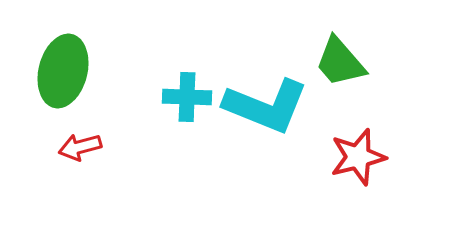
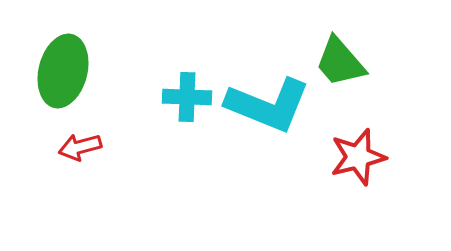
cyan L-shape: moved 2 px right, 1 px up
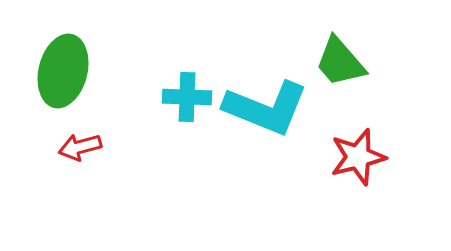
cyan L-shape: moved 2 px left, 3 px down
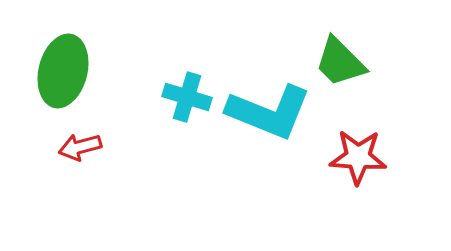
green trapezoid: rotated 4 degrees counterclockwise
cyan cross: rotated 15 degrees clockwise
cyan L-shape: moved 3 px right, 4 px down
red star: rotated 18 degrees clockwise
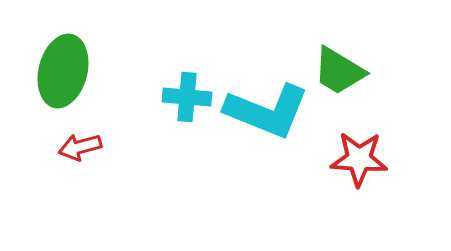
green trapezoid: moved 1 px left, 9 px down; rotated 14 degrees counterclockwise
cyan cross: rotated 12 degrees counterclockwise
cyan L-shape: moved 2 px left, 1 px up
red star: moved 1 px right, 2 px down
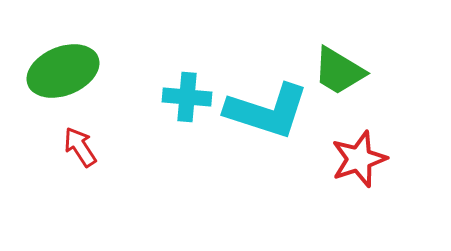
green ellipse: rotated 54 degrees clockwise
cyan L-shape: rotated 4 degrees counterclockwise
red arrow: rotated 72 degrees clockwise
red star: rotated 22 degrees counterclockwise
